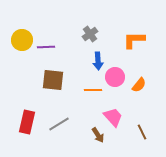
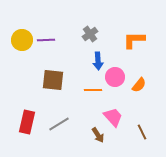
purple line: moved 7 px up
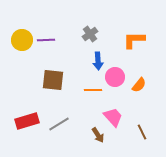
red rectangle: moved 1 px up; rotated 60 degrees clockwise
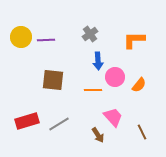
yellow circle: moved 1 px left, 3 px up
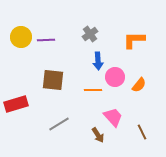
red rectangle: moved 11 px left, 17 px up
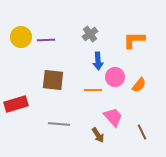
gray line: rotated 35 degrees clockwise
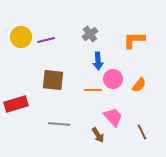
purple line: rotated 12 degrees counterclockwise
pink circle: moved 2 px left, 2 px down
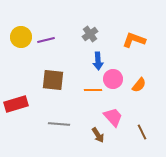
orange L-shape: rotated 20 degrees clockwise
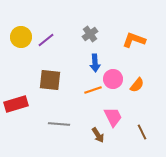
purple line: rotated 24 degrees counterclockwise
blue arrow: moved 3 px left, 2 px down
brown square: moved 3 px left
orange semicircle: moved 2 px left
orange line: rotated 18 degrees counterclockwise
pink trapezoid: rotated 15 degrees clockwise
